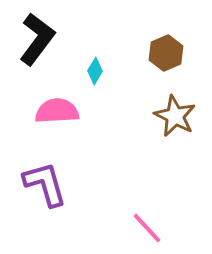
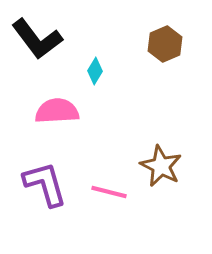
black L-shape: rotated 106 degrees clockwise
brown hexagon: moved 1 px left, 9 px up
brown star: moved 14 px left, 50 px down
pink line: moved 38 px left, 36 px up; rotated 33 degrees counterclockwise
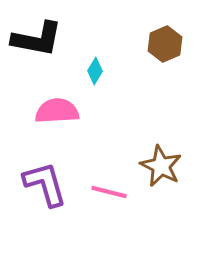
black L-shape: rotated 42 degrees counterclockwise
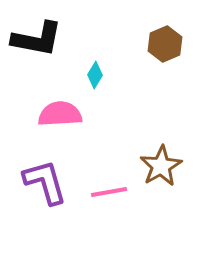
cyan diamond: moved 4 px down
pink semicircle: moved 3 px right, 3 px down
brown star: rotated 15 degrees clockwise
purple L-shape: moved 2 px up
pink line: rotated 24 degrees counterclockwise
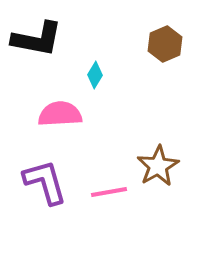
brown star: moved 3 px left
